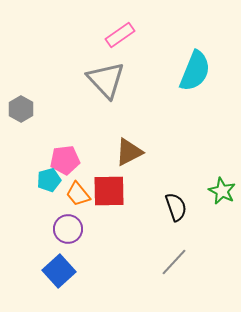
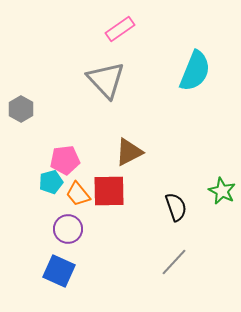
pink rectangle: moved 6 px up
cyan pentagon: moved 2 px right, 2 px down
blue square: rotated 24 degrees counterclockwise
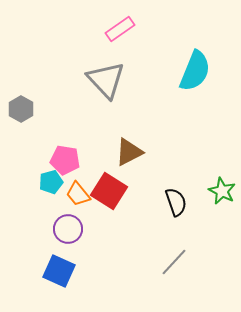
pink pentagon: rotated 16 degrees clockwise
red square: rotated 33 degrees clockwise
black semicircle: moved 5 px up
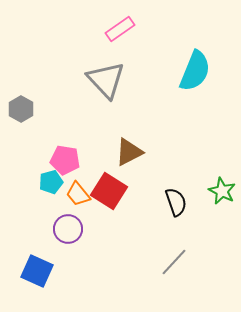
blue square: moved 22 px left
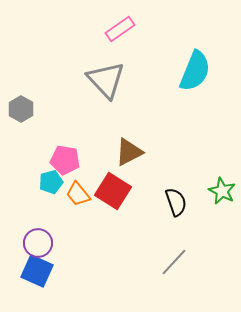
red square: moved 4 px right
purple circle: moved 30 px left, 14 px down
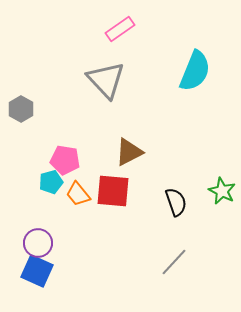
red square: rotated 27 degrees counterclockwise
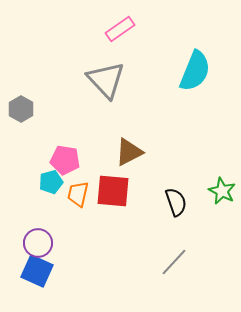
orange trapezoid: rotated 52 degrees clockwise
